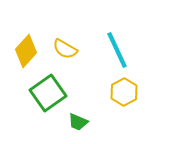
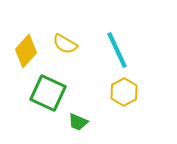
yellow semicircle: moved 5 px up
green square: rotated 30 degrees counterclockwise
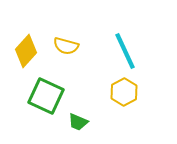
yellow semicircle: moved 1 px right, 2 px down; rotated 15 degrees counterclockwise
cyan line: moved 8 px right, 1 px down
green square: moved 2 px left, 3 px down
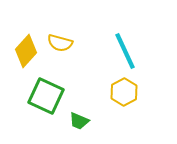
yellow semicircle: moved 6 px left, 3 px up
green trapezoid: moved 1 px right, 1 px up
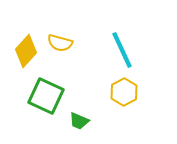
cyan line: moved 3 px left, 1 px up
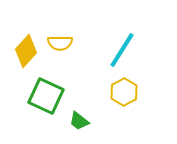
yellow semicircle: rotated 15 degrees counterclockwise
cyan line: rotated 57 degrees clockwise
green trapezoid: rotated 15 degrees clockwise
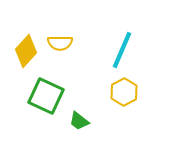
cyan line: rotated 9 degrees counterclockwise
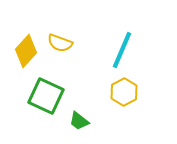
yellow semicircle: rotated 20 degrees clockwise
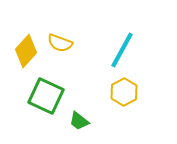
cyan line: rotated 6 degrees clockwise
